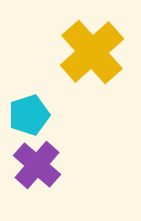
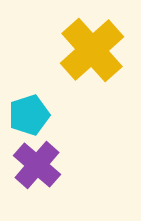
yellow cross: moved 2 px up
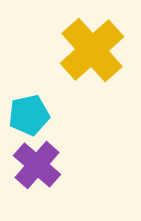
cyan pentagon: rotated 6 degrees clockwise
